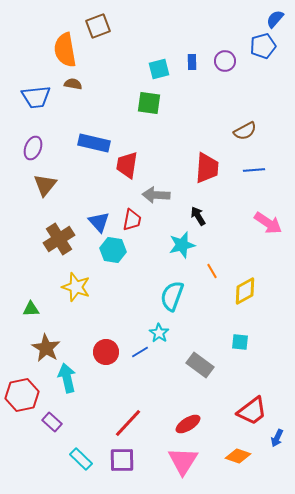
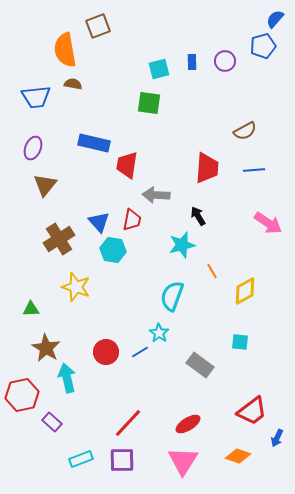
cyan rectangle at (81, 459): rotated 65 degrees counterclockwise
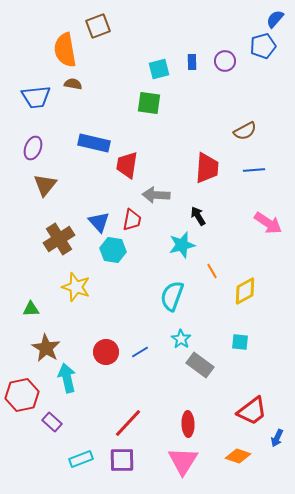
cyan star at (159, 333): moved 22 px right, 6 px down
red ellipse at (188, 424): rotated 60 degrees counterclockwise
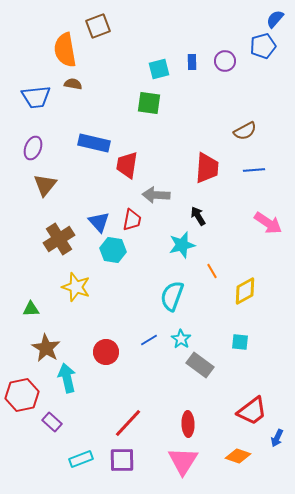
blue line at (140, 352): moved 9 px right, 12 px up
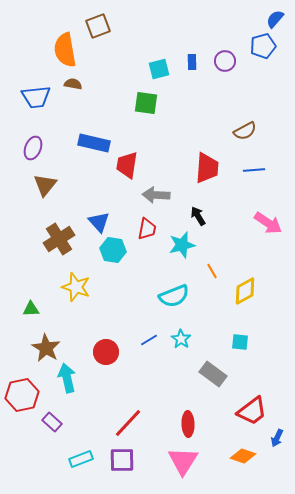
green square at (149, 103): moved 3 px left
red trapezoid at (132, 220): moved 15 px right, 9 px down
cyan semicircle at (172, 296): moved 2 px right; rotated 132 degrees counterclockwise
gray rectangle at (200, 365): moved 13 px right, 9 px down
orange diamond at (238, 456): moved 5 px right
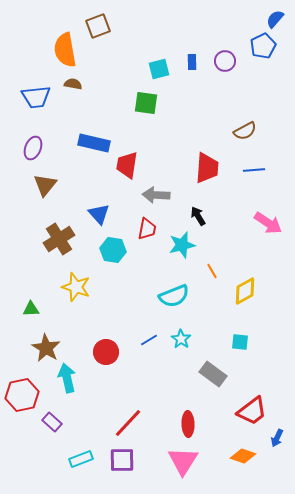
blue pentagon at (263, 46): rotated 10 degrees counterclockwise
blue triangle at (99, 222): moved 8 px up
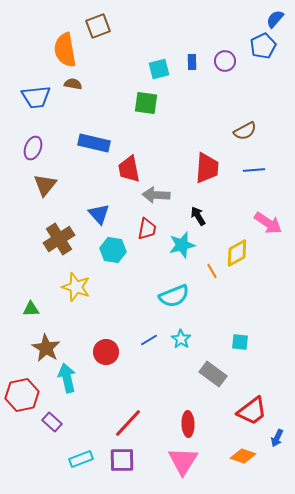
red trapezoid at (127, 165): moved 2 px right, 4 px down; rotated 20 degrees counterclockwise
yellow diamond at (245, 291): moved 8 px left, 38 px up
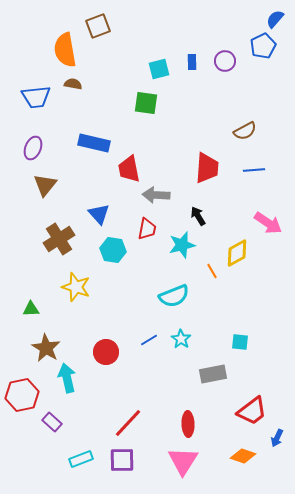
gray rectangle at (213, 374): rotated 48 degrees counterclockwise
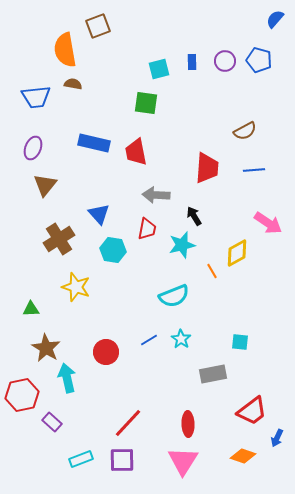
blue pentagon at (263, 46): moved 4 px left, 14 px down; rotated 30 degrees counterclockwise
red trapezoid at (129, 169): moved 7 px right, 17 px up
black arrow at (198, 216): moved 4 px left
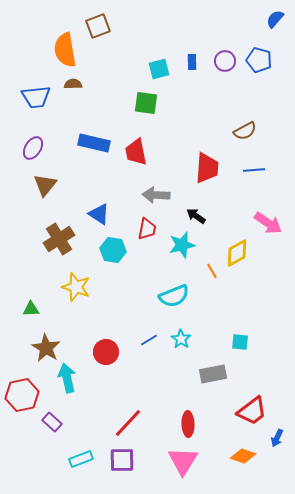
brown semicircle at (73, 84): rotated 12 degrees counterclockwise
purple ellipse at (33, 148): rotated 10 degrees clockwise
blue triangle at (99, 214): rotated 15 degrees counterclockwise
black arrow at (194, 216): moved 2 px right; rotated 24 degrees counterclockwise
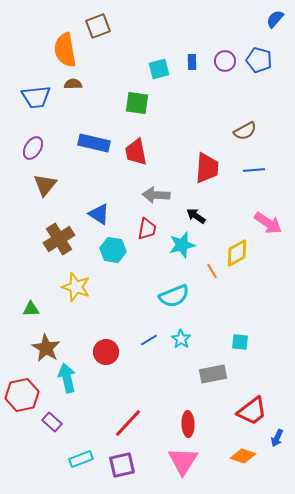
green square at (146, 103): moved 9 px left
purple square at (122, 460): moved 5 px down; rotated 12 degrees counterclockwise
